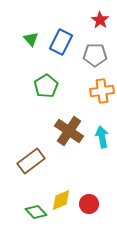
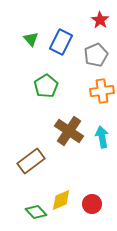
gray pentagon: moved 1 px right; rotated 25 degrees counterclockwise
red circle: moved 3 px right
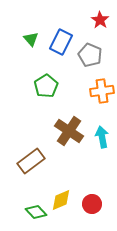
gray pentagon: moved 6 px left; rotated 25 degrees counterclockwise
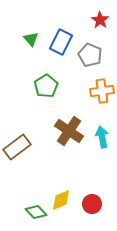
brown rectangle: moved 14 px left, 14 px up
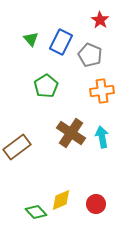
brown cross: moved 2 px right, 2 px down
red circle: moved 4 px right
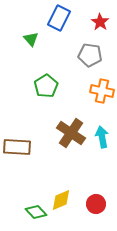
red star: moved 2 px down
blue rectangle: moved 2 px left, 24 px up
gray pentagon: rotated 15 degrees counterclockwise
orange cross: rotated 20 degrees clockwise
brown rectangle: rotated 40 degrees clockwise
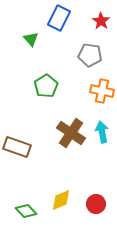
red star: moved 1 px right, 1 px up
cyan arrow: moved 5 px up
brown rectangle: rotated 16 degrees clockwise
green diamond: moved 10 px left, 1 px up
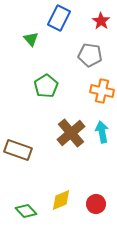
brown cross: rotated 16 degrees clockwise
brown rectangle: moved 1 px right, 3 px down
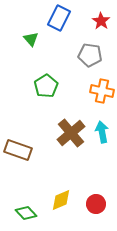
green diamond: moved 2 px down
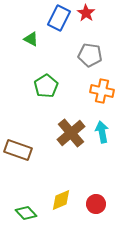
red star: moved 15 px left, 8 px up
green triangle: rotated 21 degrees counterclockwise
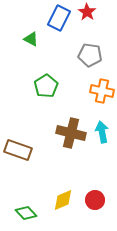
red star: moved 1 px right, 1 px up
brown cross: rotated 36 degrees counterclockwise
yellow diamond: moved 2 px right
red circle: moved 1 px left, 4 px up
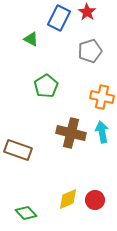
gray pentagon: moved 4 px up; rotated 25 degrees counterclockwise
orange cross: moved 6 px down
yellow diamond: moved 5 px right, 1 px up
